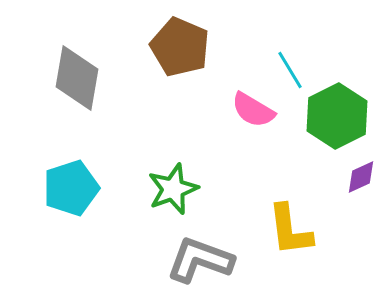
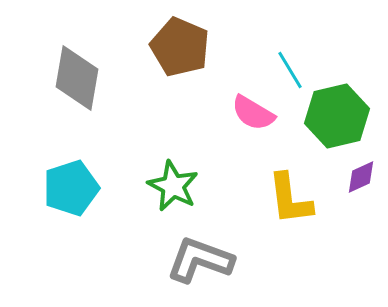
pink semicircle: moved 3 px down
green hexagon: rotated 14 degrees clockwise
green star: moved 3 px up; rotated 24 degrees counterclockwise
yellow L-shape: moved 31 px up
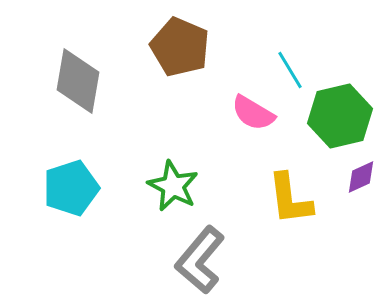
gray diamond: moved 1 px right, 3 px down
green hexagon: moved 3 px right
gray L-shape: rotated 70 degrees counterclockwise
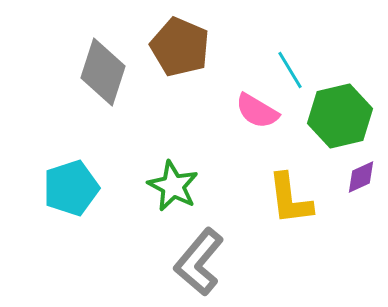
gray diamond: moved 25 px right, 9 px up; rotated 8 degrees clockwise
pink semicircle: moved 4 px right, 2 px up
gray L-shape: moved 1 px left, 2 px down
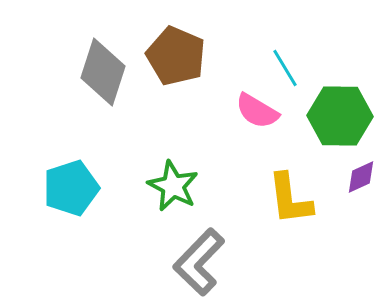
brown pentagon: moved 4 px left, 9 px down
cyan line: moved 5 px left, 2 px up
green hexagon: rotated 14 degrees clockwise
gray L-shape: rotated 4 degrees clockwise
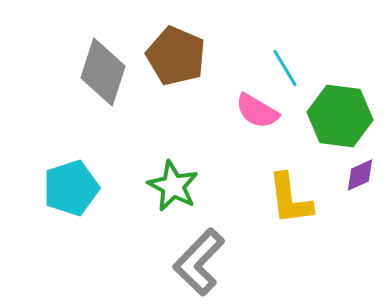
green hexagon: rotated 6 degrees clockwise
purple diamond: moved 1 px left, 2 px up
